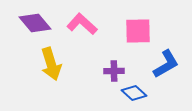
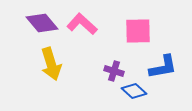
purple diamond: moved 7 px right
blue L-shape: moved 3 px left, 3 px down; rotated 20 degrees clockwise
purple cross: rotated 18 degrees clockwise
blue diamond: moved 2 px up
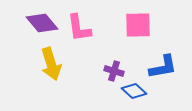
pink L-shape: moved 3 px left, 4 px down; rotated 140 degrees counterclockwise
pink square: moved 6 px up
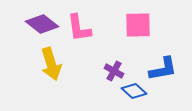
purple diamond: moved 1 px down; rotated 12 degrees counterclockwise
blue L-shape: moved 2 px down
purple cross: rotated 12 degrees clockwise
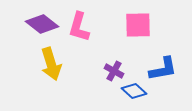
pink L-shape: moved 1 px up; rotated 24 degrees clockwise
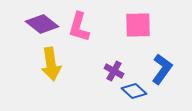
yellow arrow: rotated 8 degrees clockwise
blue L-shape: moved 1 px left; rotated 44 degrees counterclockwise
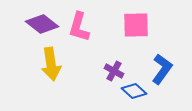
pink square: moved 2 px left
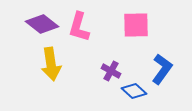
purple cross: moved 3 px left
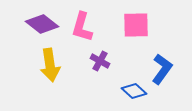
pink L-shape: moved 3 px right
yellow arrow: moved 1 px left, 1 px down
purple cross: moved 11 px left, 10 px up
